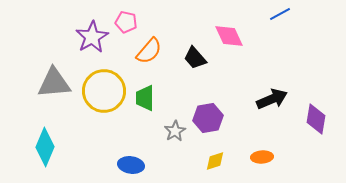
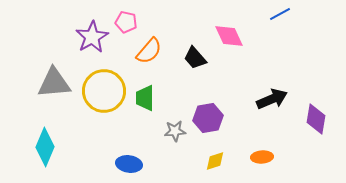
gray star: rotated 25 degrees clockwise
blue ellipse: moved 2 px left, 1 px up
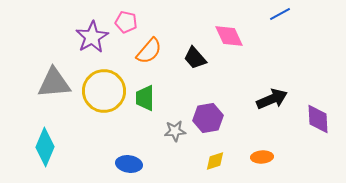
purple diamond: moved 2 px right; rotated 12 degrees counterclockwise
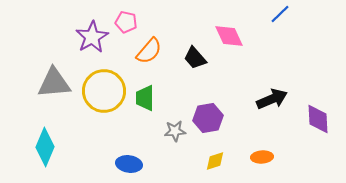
blue line: rotated 15 degrees counterclockwise
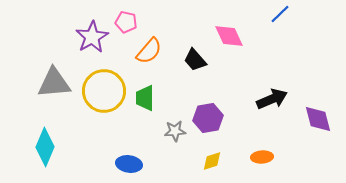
black trapezoid: moved 2 px down
purple diamond: rotated 12 degrees counterclockwise
yellow diamond: moved 3 px left
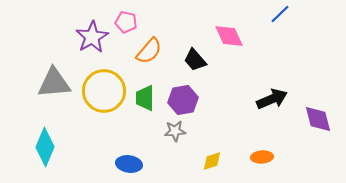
purple hexagon: moved 25 px left, 18 px up
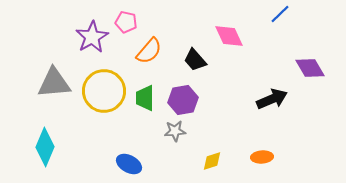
purple diamond: moved 8 px left, 51 px up; rotated 16 degrees counterclockwise
blue ellipse: rotated 20 degrees clockwise
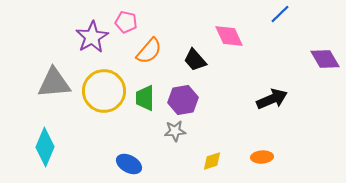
purple diamond: moved 15 px right, 9 px up
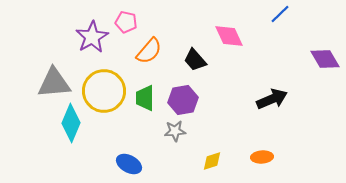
cyan diamond: moved 26 px right, 24 px up
